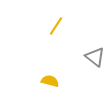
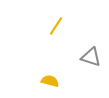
gray triangle: moved 4 px left; rotated 20 degrees counterclockwise
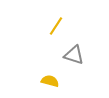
gray triangle: moved 17 px left, 2 px up
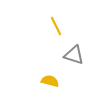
yellow line: rotated 60 degrees counterclockwise
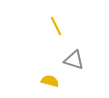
gray triangle: moved 5 px down
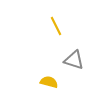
yellow semicircle: moved 1 px left, 1 px down
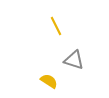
yellow semicircle: moved 1 px up; rotated 18 degrees clockwise
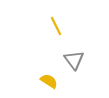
gray triangle: rotated 35 degrees clockwise
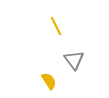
yellow semicircle: rotated 24 degrees clockwise
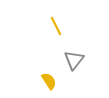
gray triangle: rotated 15 degrees clockwise
